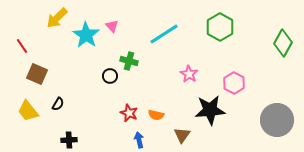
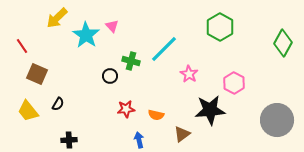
cyan line: moved 15 px down; rotated 12 degrees counterclockwise
green cross: moved 2 px right
red star: moved 3 px left, 4 px up; rotated 30 degrees counterclockwise
brown triangle: moved 1 px up; rotated 18 degrees clockwise
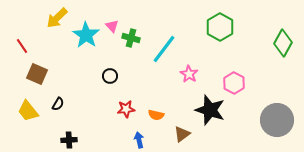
cyan line: rotated 8 degrees counterclockwise
green cross: moved 23 px up
black star: rotated 24 degrees clockwise
